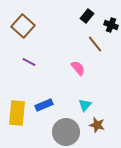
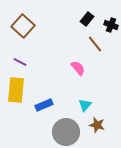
black rectangle: moved 3 px down
purple line: moved 9 px left
yellow rectangle: moved 1 px left, 23 px up
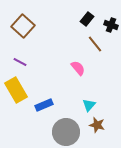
yellow rectangle: rotated 35 degrees counterclockwise
cyan triangle: moved 4 px right
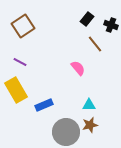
brown square: rotated 15 degrees clockwise
cyan triangle: rotated 48 degrees clockwise
brown star: moved 7 px left; rotated 28 degrees counterclockwise
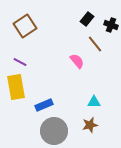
brown square: moved 2 px right
pink semicircle: moved 1 px left, 7 px up
yellow rectangle: moved 3 px up; rotated 20 degrees clockwise
cyan triangle: moved 5 px right, 3 px up
gray circle: moved 12 px left, 1 px up
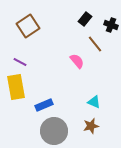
black rectangle: moved 2 px left
brown square: moved 3 px right
cyan triangle: rotated 24 degrees clockwise
brown star: moved 1 px right, 1 px down
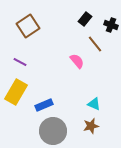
yellow rectangle: moved 5 px down; rotated 40 degrees clockwise
cyan triangle: moved 2 px down
gray circle: moved 1 px left
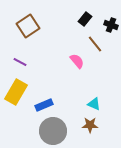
brown star: moved 1 px left, 1 px up; rotated 14 degrees clockwise
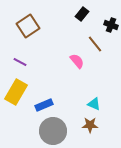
black rectangle: moved 3 px left, 5 px up
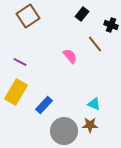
brown square: moved 10 px up
pink semicircle: moved 7 px left, 5 px up
blue rectangle: rotated 24 degrees counterclockwise
gray circle: moved 11 px right
